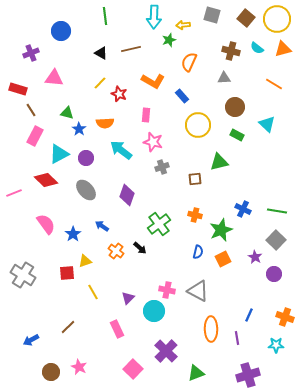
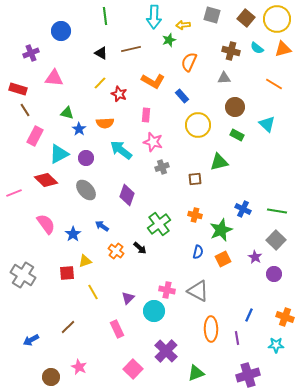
brown line at (31, 110): moved 6 px left
brown circle at (51, 372): moved 5 px down
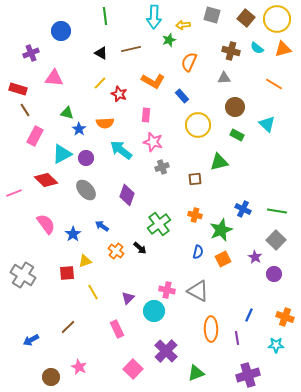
cyan triangle at (59, 154): moved 3 px right
